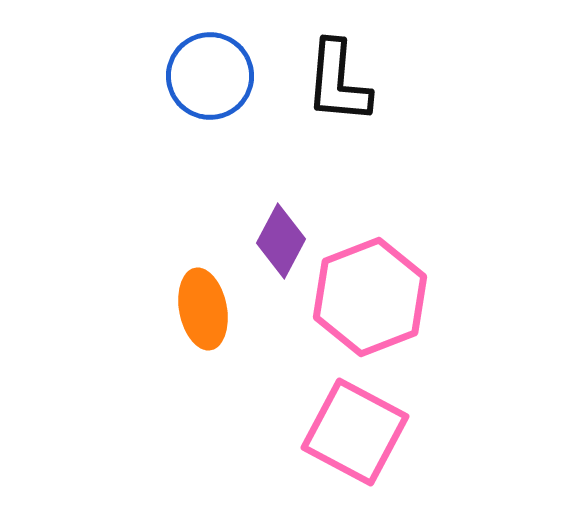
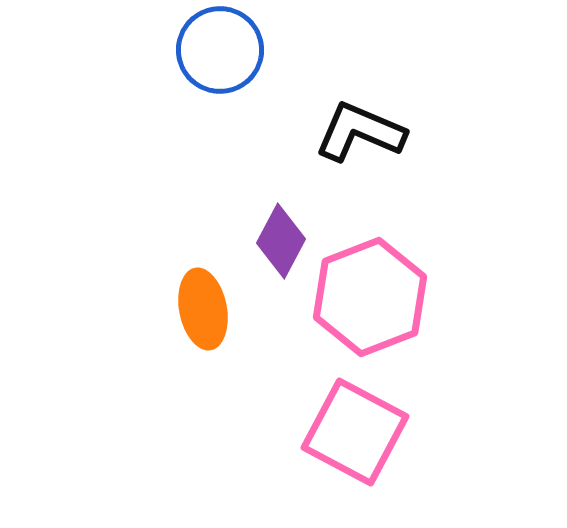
blue circle: moved 10 px right, 26 px up
black L-shape: moved 22 px right, 50 px down; rotated 108 degrees clockwise
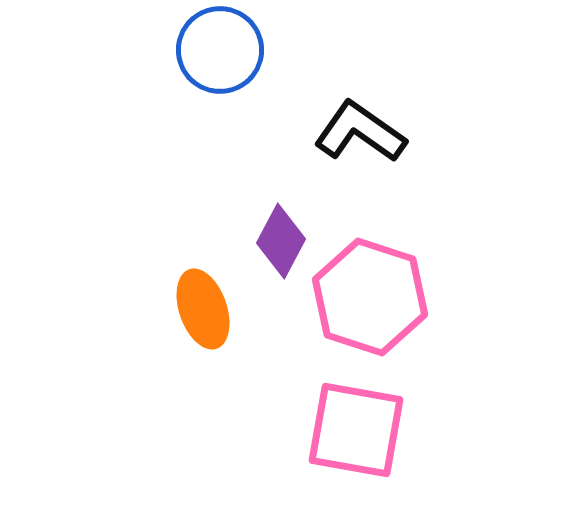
black L-shape: rotated 12 degrees clockwise
pink hexagon: rotated 21 degrees counterclockwise
orange ellipse: rotated 8 degrees counterclockwise
pink square: moved 1 px right, 2 px up; rotated 18 degrees counterclockwise
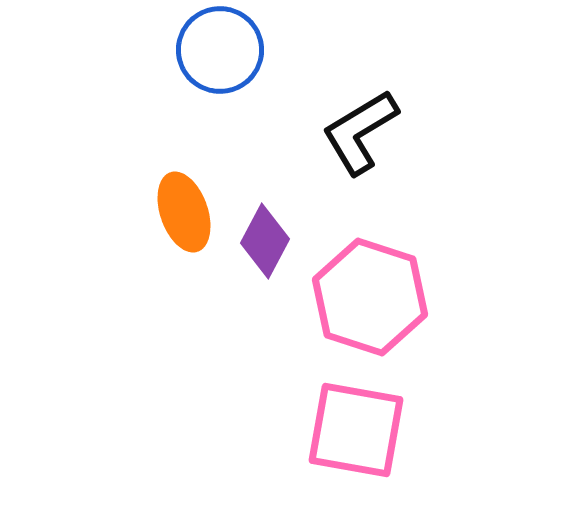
black L-shape: rotated 66 degrees counterclockwise
purple diamond: moved 16 px left
orange ellipse: moved 19 px left, 97 px up
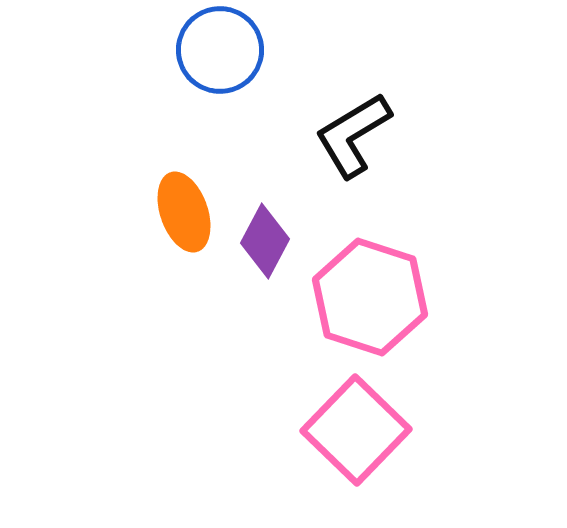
black L-shape: moved 7 px left, 3 px down
pink square: rotated 34 degrees clockwise
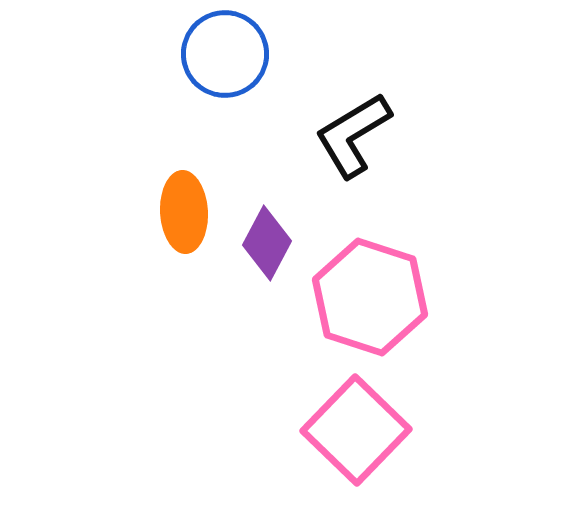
blue circle: moved 5 px right, 4 px down
orange ellipse: rotated 16 degrees clockwise
purple diamond: moved 2 px right, 2 px down
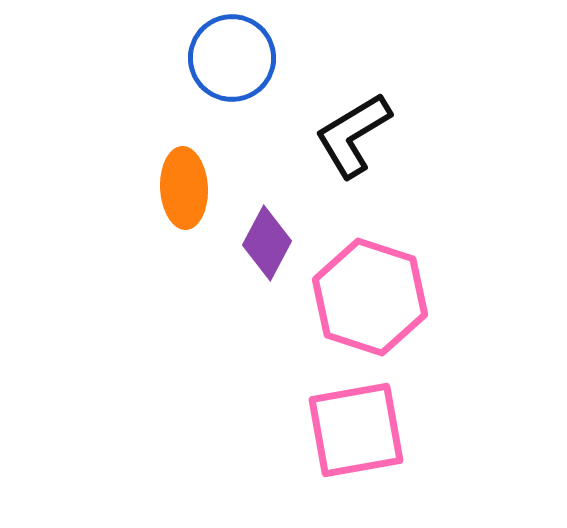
blue circle: moved 7 px right, 4 px down
orange ellipse: moved 24 px up
pink square: rotated 36 degrees clockwise
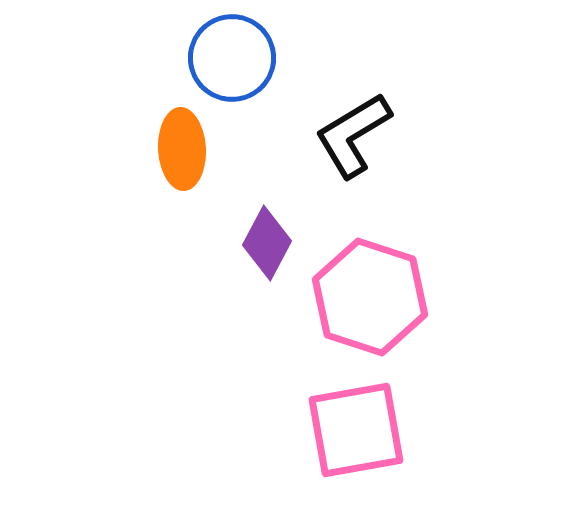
orange ellipse: moved 2 px left, 39 px up
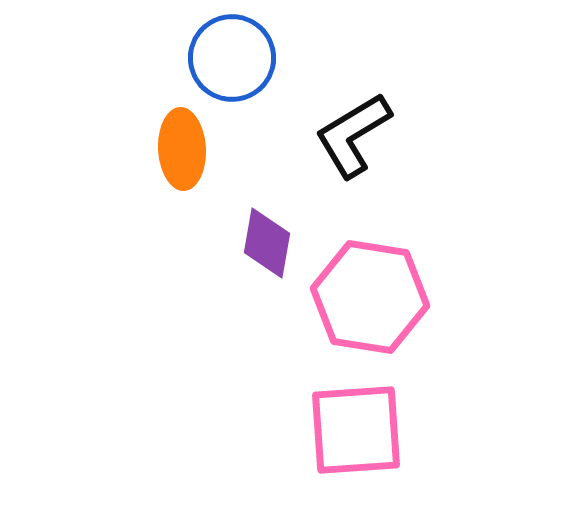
purple diamond: rotated 18 degrees counterclockwise
pink hexagon: rotated 9 degrees counterclockwise
pink square: rotated 6 degrees clockwise
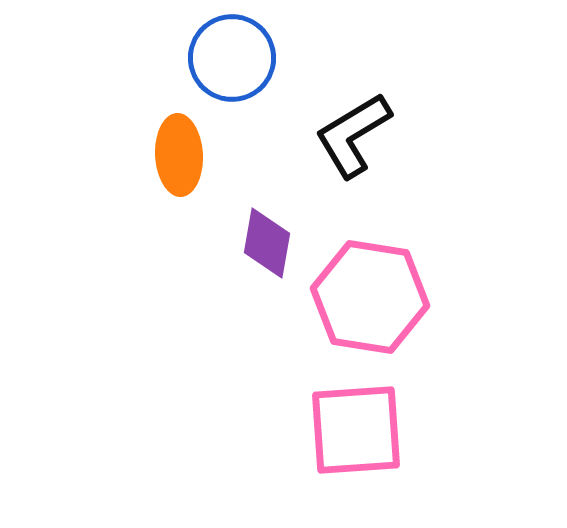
orange ellipse: moved 3 px left, 6 px down
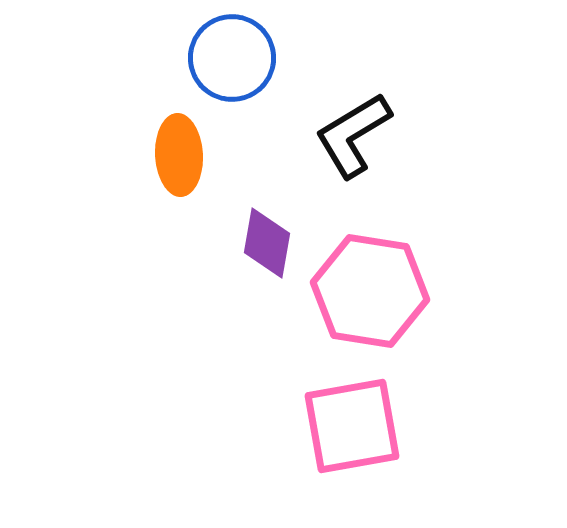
pink hexagon: moved 6 px up
pink square: moved 4 px left, 4 px up; rotated 6 degrees counterclockwise
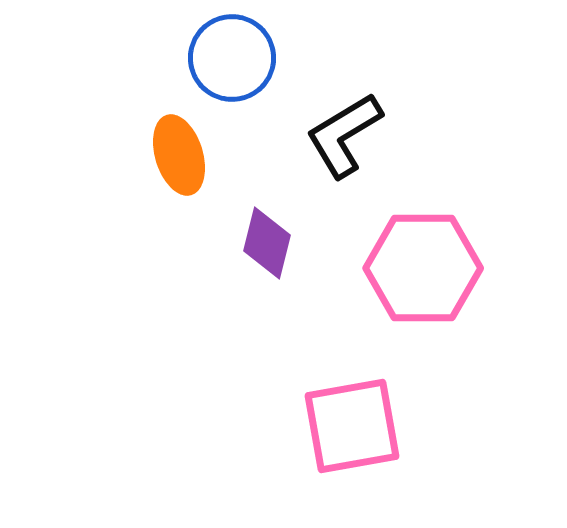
black L-shape: moved 9 px left
orange ellipse: rotated 14 degrees counterclockwise
purple diamond: rotated 4 degrees clockwise
pink hexagon: moved 53 px right, 23 px up; rotated 9 degrees counterclockwise
